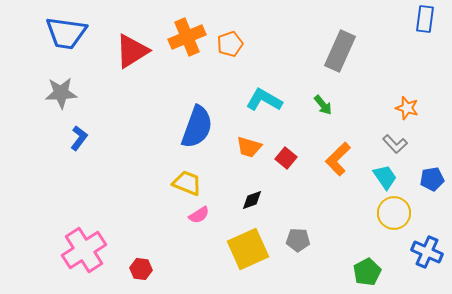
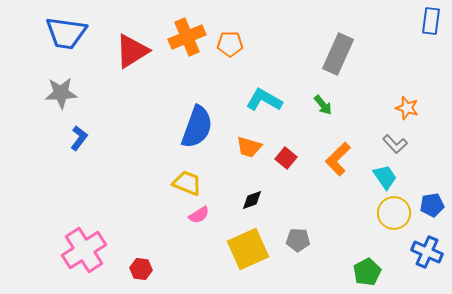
blue rectangle: moved 6 px right, 2 px down
orange pentagon: rotated 20 degrees clockwise
gray rectangle: moved 2 px left, 3 px down
blue pentagon: moved 26 px down
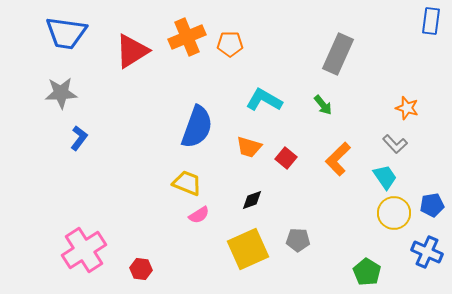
green pentagon: rotated 12 degrees counterclockwise
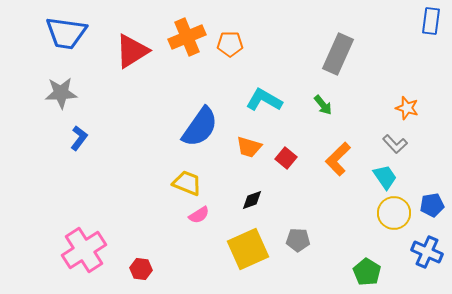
blue semicircle: moved 3 px right; rotated 15 degrees clockwise
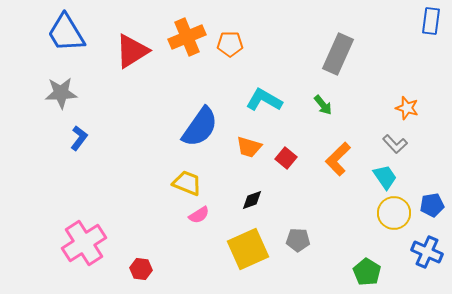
blue trapezoid: rotated 51 degrees clockwise
pink cross: moved 7 px up
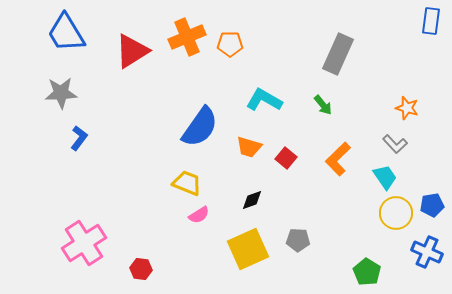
yellow circle: moved 2 px right
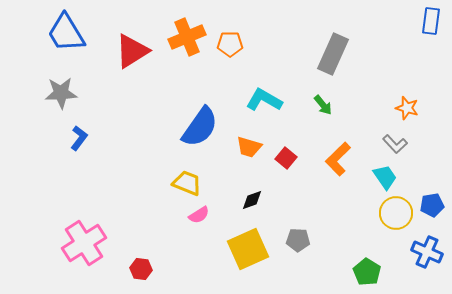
gray rectangle: moved 5 px left
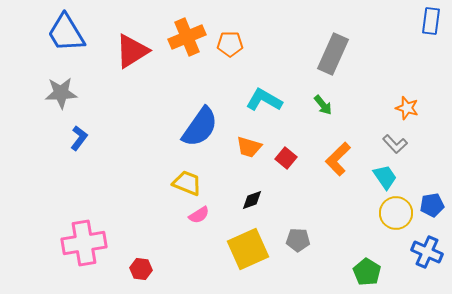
pink cross: rotated 24 degrees clockwise
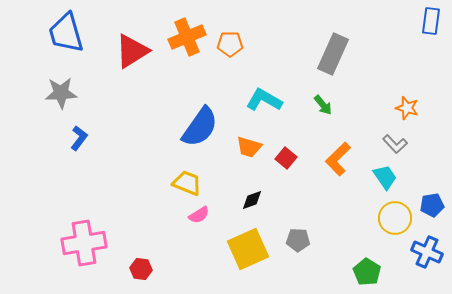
blue trapezoid: rotated 15 degrees clockwise
yellow circle: moved 1 px left, 5 px down
